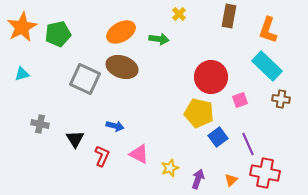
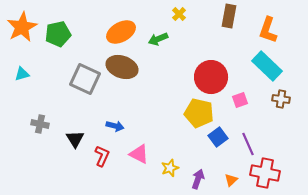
green arrow: moved 1 px left; rotated 150 degrees clockwise
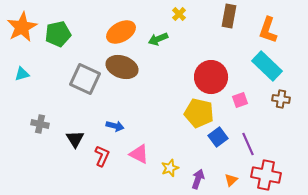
red cross: moved 1 px right, 2 px down
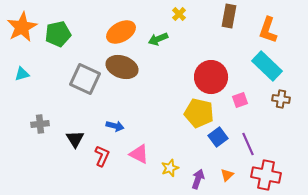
gray cross: rotated 18 degrees counterclockwise
orange triangle: moved 4 px left, 5 px up
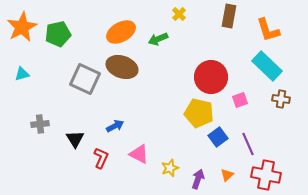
orange L-shape: rotated 36 degrees counterclockwise
blue arrow: rotated 42 degrees counterclockwise
red L-shape: moved 1 px left, 2 px down
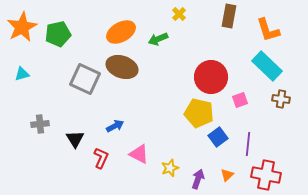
purple line: rotated 30 degrees clockwise
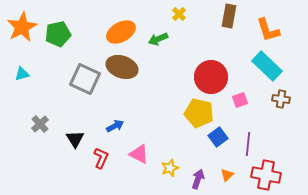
gray cross: rotated 36 degrees counterclockwise
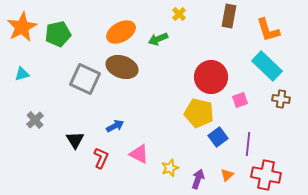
gray cross: moved 5 px left, 4 px up
black triangle: moved 1 px down
